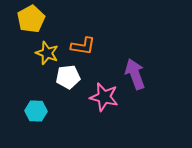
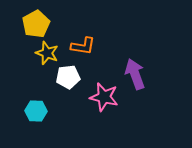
yellow pentagon: moved 5 px right, 5 px down
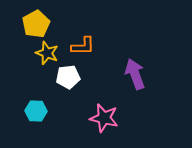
orange L-shape: rotated 10 degrees counterclockwise
pink star: moved 21 px down
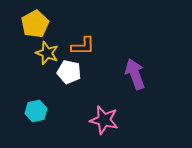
yellow pentagon: moved 1 px left
white pentagon: moved 1 px right, 5 px up; rotated 20 degrees clockwise
cyan hexagon: rotated 15 degrees counterclockwise
pink star: moved 2 px down
